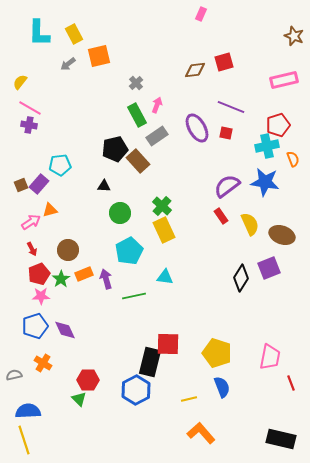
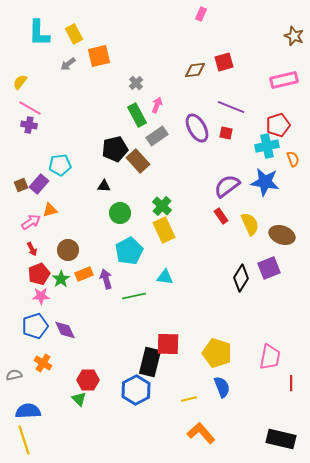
red line at (291, 383): rotated 21 degrees clockwise
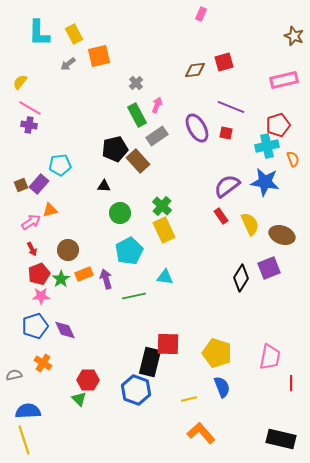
blue hexagon at (136, 390): rotated 12 degrees counterclockwise
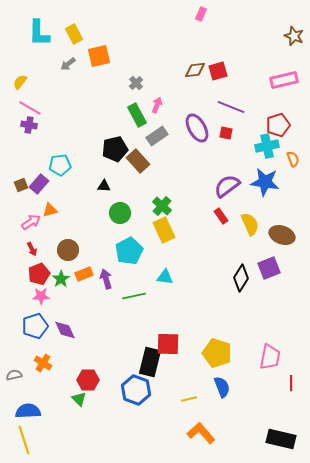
red square at (224, 62): moved 6 px left, 9 px down
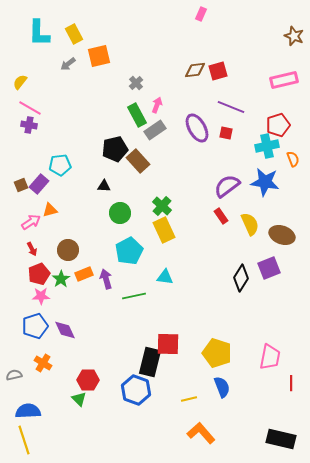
gray rectangle at (157, 136): moved 2 px left, 6 px up
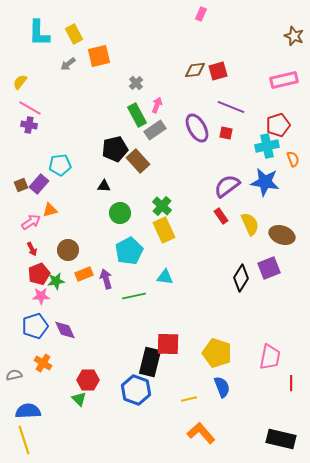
green star at (61, 279): moved 5 px left, 2 px down; rotated 24 degrees clockwise
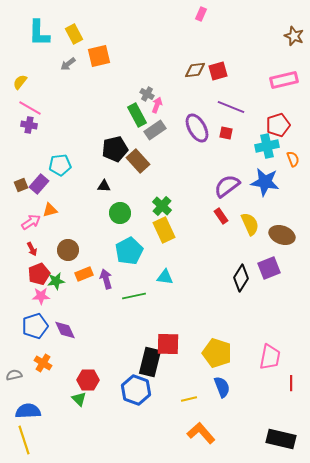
gray cross at (136, 83): moved 11 px right, 11 px down; rotated 16 degrees counterclockwise
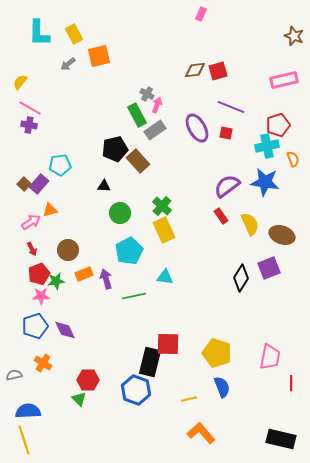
brown square at (21, 185): moved 3 px right, 1 px up; rotated 24 degrees counterclockwise
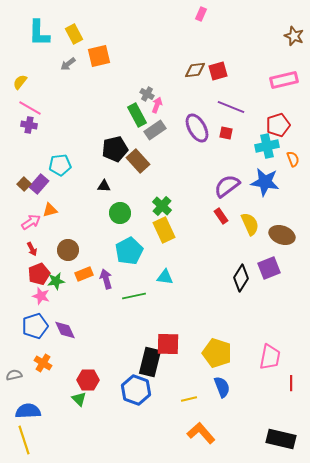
pink star at (41, 296): rotated 18 degrees clockwise
